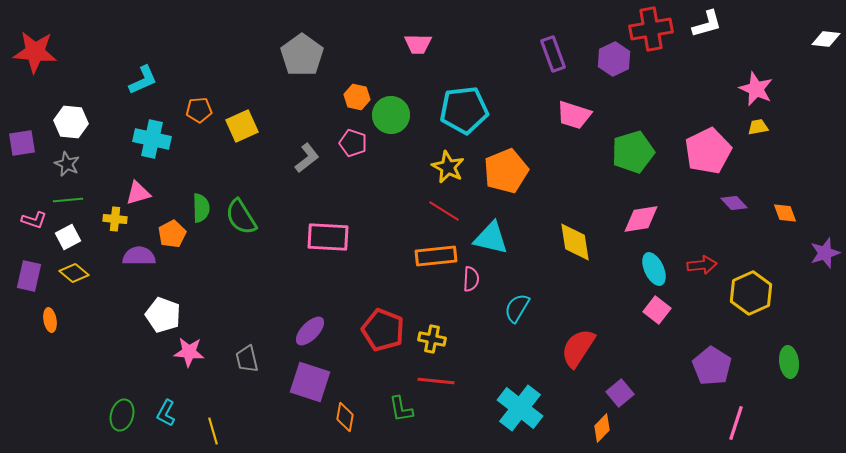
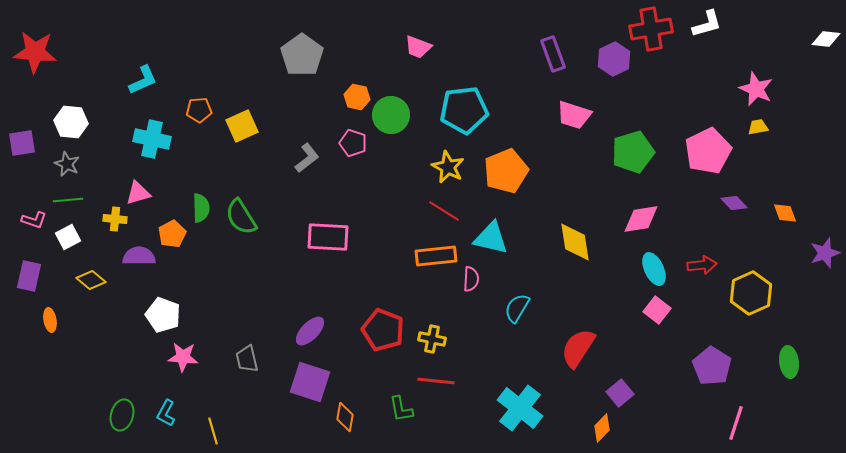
pink trapezoid at (418, 44): moved 3 px down; rotated 20 degrees clockwise
yellow diamond at (74, 273): moved 17 px right, 7 px down
pink star at (189, 352): moved 6 px left, 5 px down
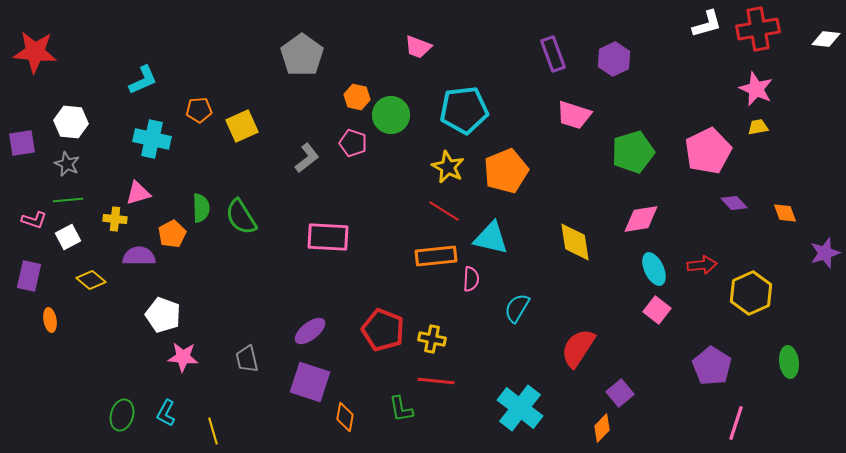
red cross at (651, 29): moved 107 px right
purple ellipse at (310, 331): rotated 8 degrees clockwise
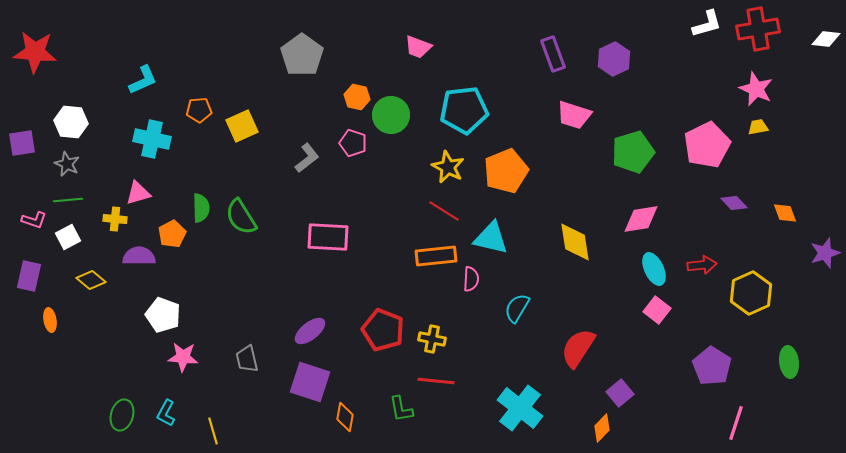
pink pentagon at (708, 151): moved 1 px left, 6 px up
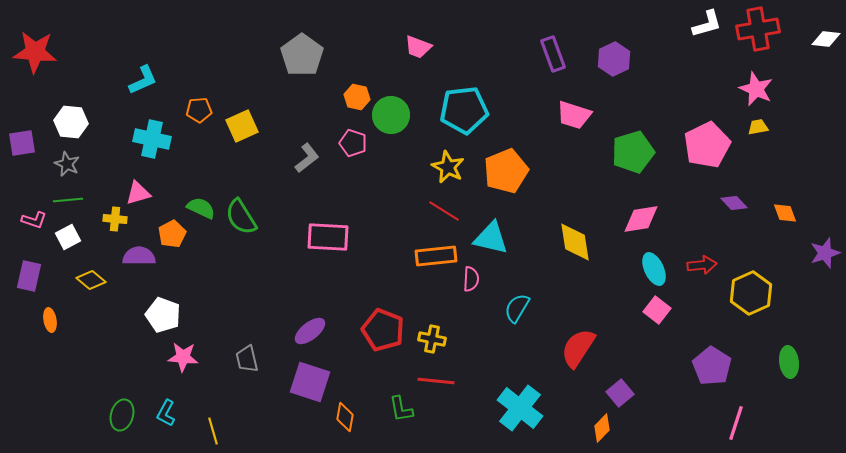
green semicircle at (201, 208): rotated 64 degrees counterclockwise
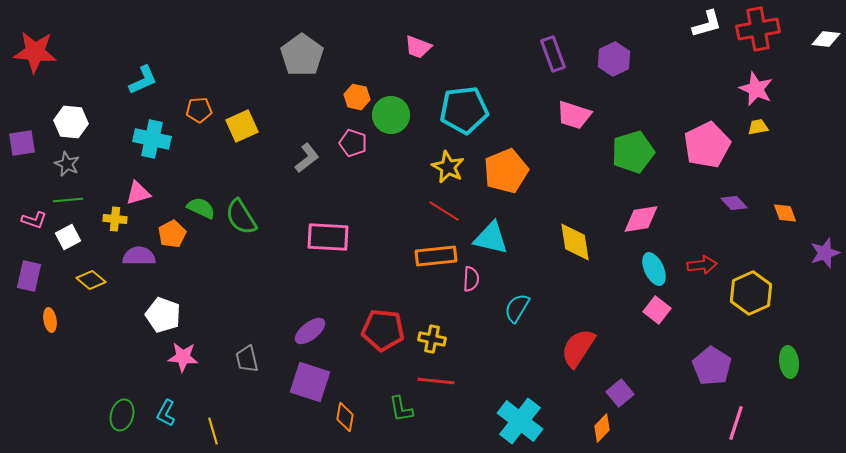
red pentagon at (383, 330): rotated 15 degrees counterclockwise
cyan cross at (520, 408): moved 13 px down
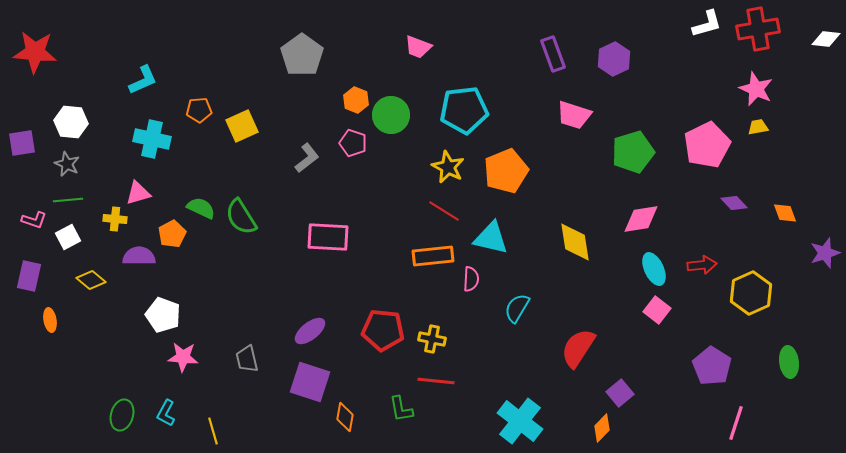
orange hexagon at (357, 97): moved 1 px left, 3 px down; rotated 10 degrees clockwise
orange rectangle at (436, 256): moved 3 px left
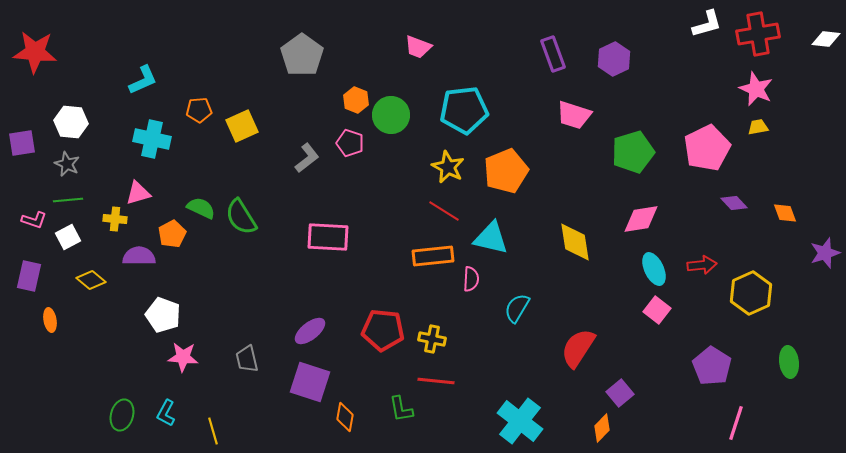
red cross at (758, 29): moved 5 px down
pink pentagon at (353, 143): moved 3 px left
pink pentagon at (707, 145): moved 3 px down
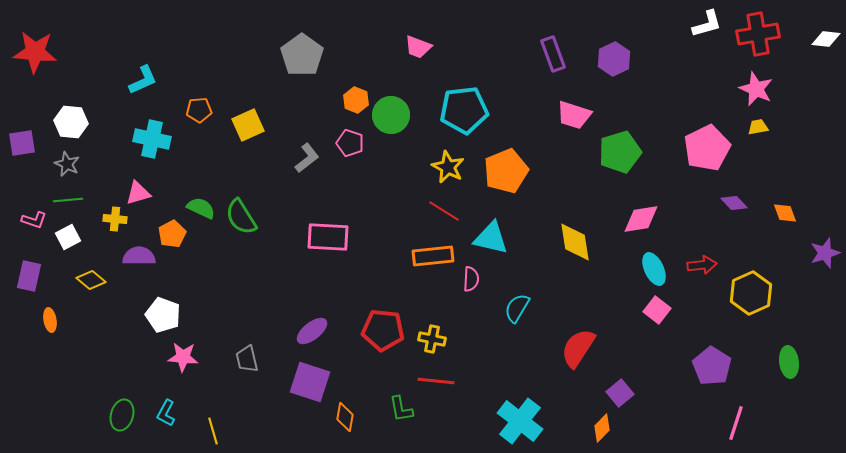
yellow square at (242, 126): moved 6 px right, 1 px up
green pentagon at (633, 152): moved 13 px left
purple ellipse at (310, 331): moved 2 px right
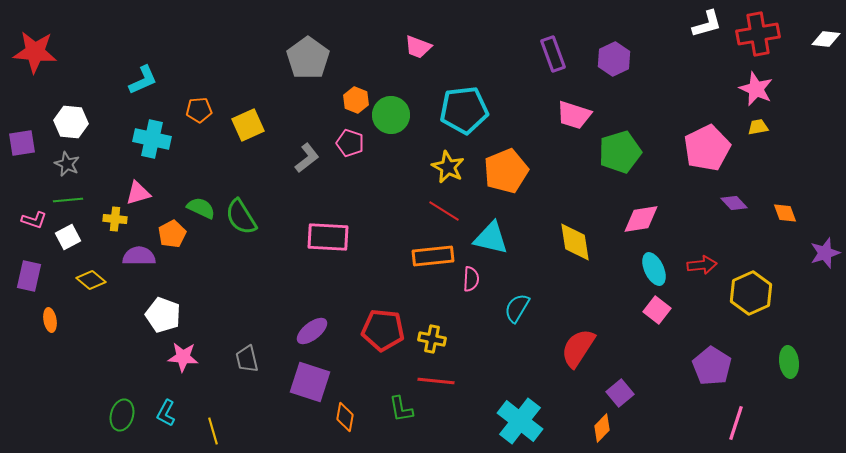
gray pentagon at (302, 55): moved 6 px right, 3 px down
